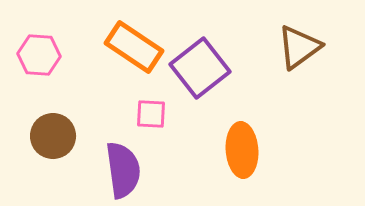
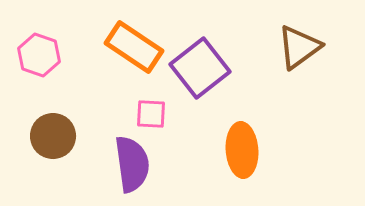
pink hexagon: rotated 15 degrees clockwise
purple semicircle: moved 9 px right, 6 px up
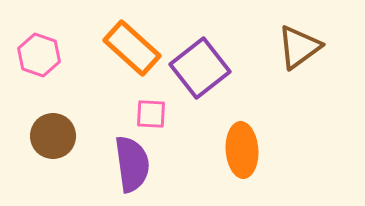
orange rectangle: moved 2 px left, 1 px down; rotated 8 degrees clockwise
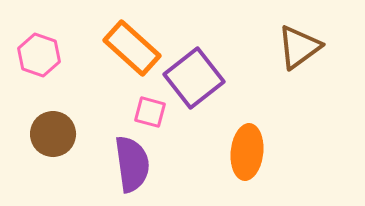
purple square: moved 6 px left, 10 px down
pink square: moved 1 px left, 2 px up; rotated 12 degrees clockwise
brown circle: moved 2 px up
orange ellipse: moved 5 px right, 2 px down; rotated 10 degrees clockwise
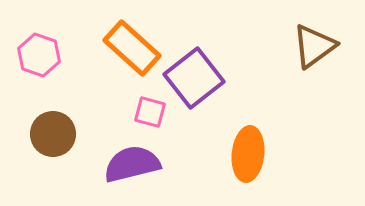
brown triangle: moved 15 px right, 1 px up
orange ellipse: moved 1 px right, 2 px down
purple semicircle: rotated 96 degrees counterclockwise
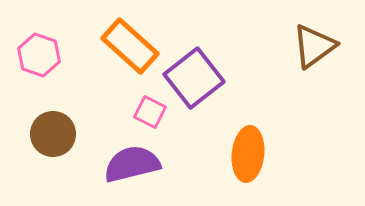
orange rectangle: moved 2 px left, 2 px up
pink square: rotated 12 degrees clockwise
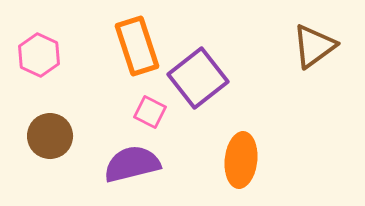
orange rectangle: moved 7 px right; rotated 30 degrees clockwise
pink hexagon: rotated 6 degrees clockwise
purple square: moved 4 px right
brown circle: moved 3 px left, 2 px down
orange ellipse: moved 7 px left, 6 px down
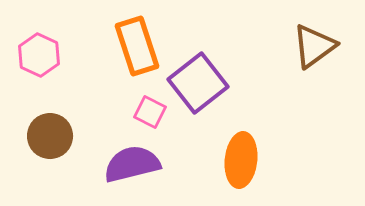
purple square: moved 5 px down
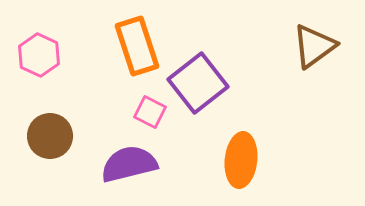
purple semicircle: moved 3 px left
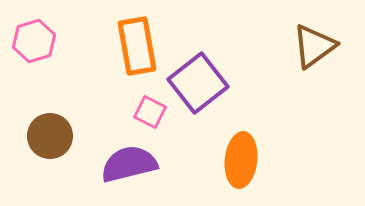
orange rectangle: rotated 8 degrees clockwise
pink hexagon: moved 5 px left, 14 px up; rotated 18 degrees clockwise
